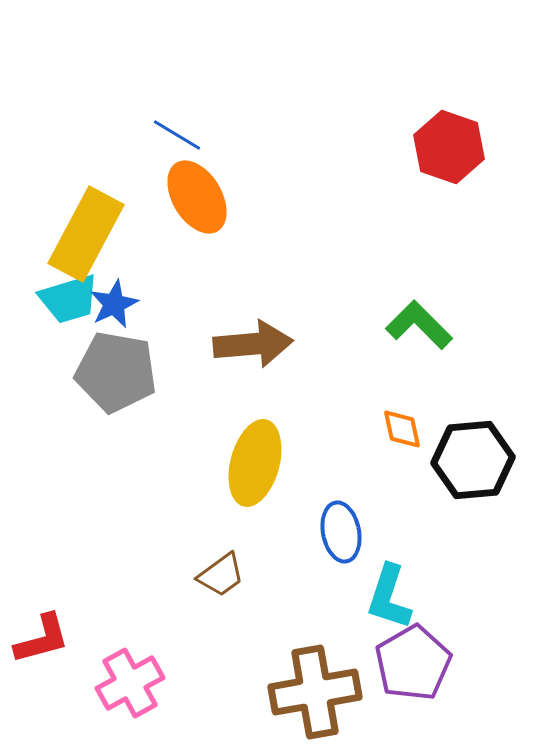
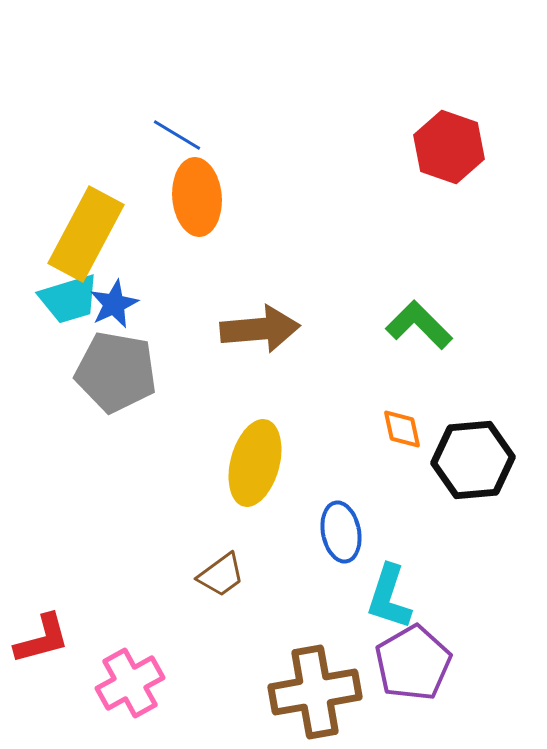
orange ellipse: rotated 26 degrees clockwise
brown arrow: moved 7 px right, 15 px up
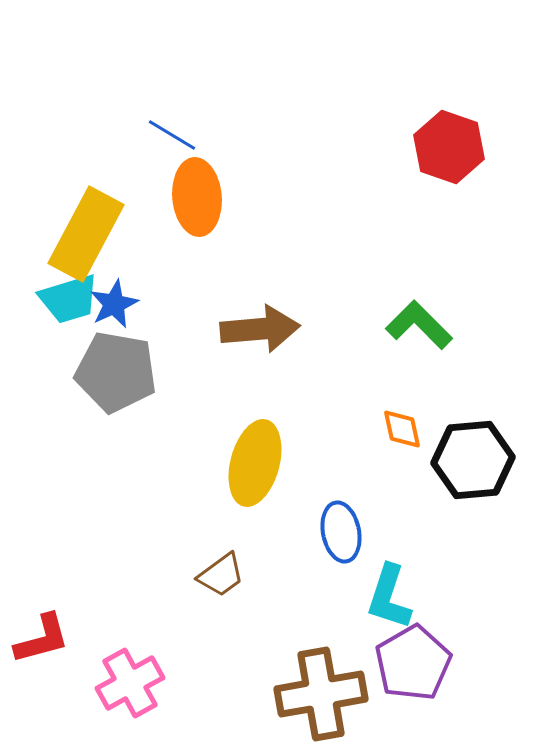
blue line: moved 5 px left
brown cross: moved 6 px right, 2 px down
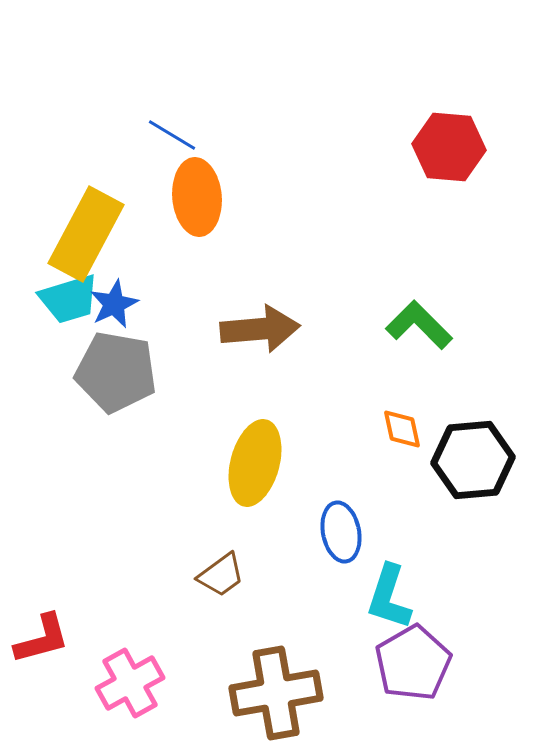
red hexagon: rotated 14 degrees counterclockwise
brown cross: moved 45 px left, 1 px up
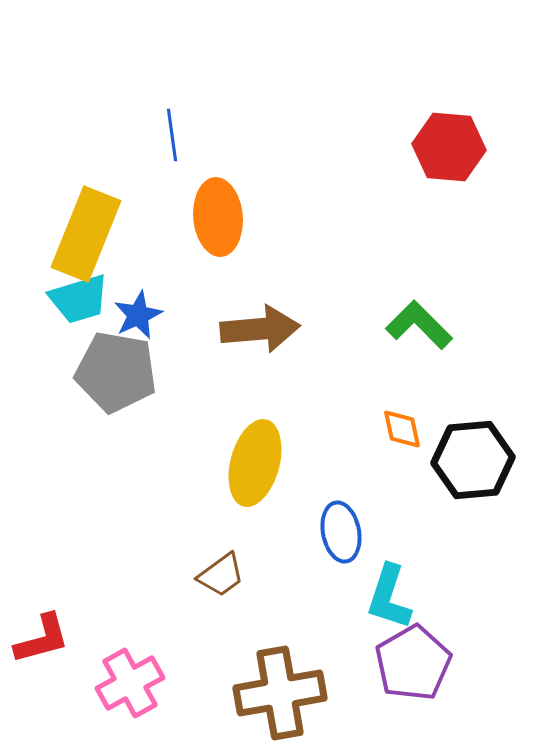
blue line: rotated 51 degrees clockwise
orange ellipse: moved 21 px right, 20 px down
yellow rectangle: rotated 6 degrees counterclockwise
cyan trapezoid: moved 10 px right
blue star: moved 24 px right, 11 px down
brown cross: moved 4 px right
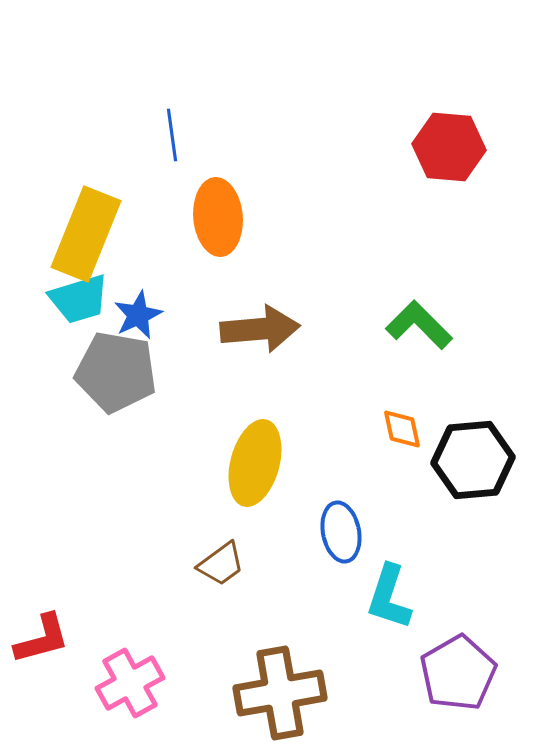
brown trapezoid: moved 11 px up
purple pentagon: moved 45 px right, 10 px down
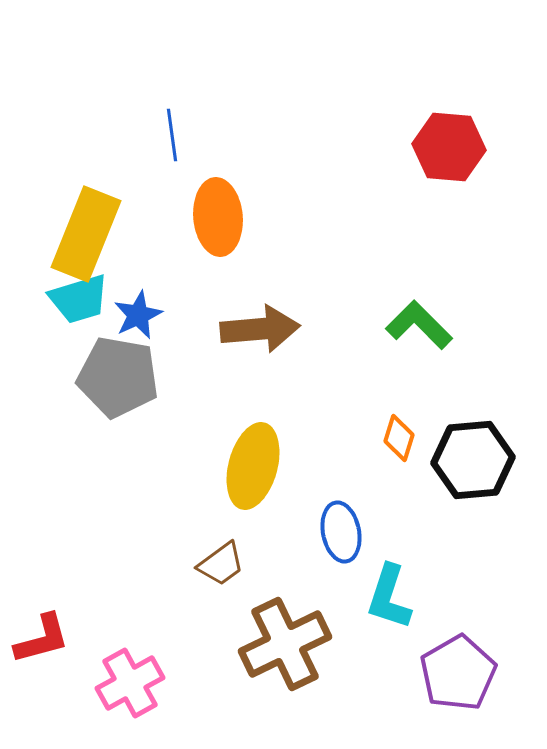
gray pentagon: moved 2 px right, 5 px down
orange diamond: moved 3 px left, 9 px down; rotated 30 degrees clockwise
yellow ellipse: moved 2 px left, 3 px down
brown cross: moved 5 px right, 49 px up; rotated 16 degrees counterclockwise
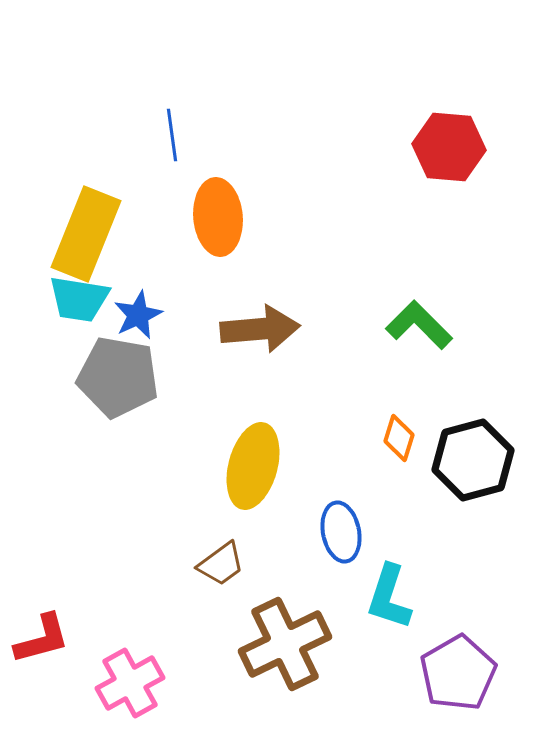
cyan trapezoid: rotated 26 degrees clockwise
black hexagon: rotated 10 degrees counterclockwise
